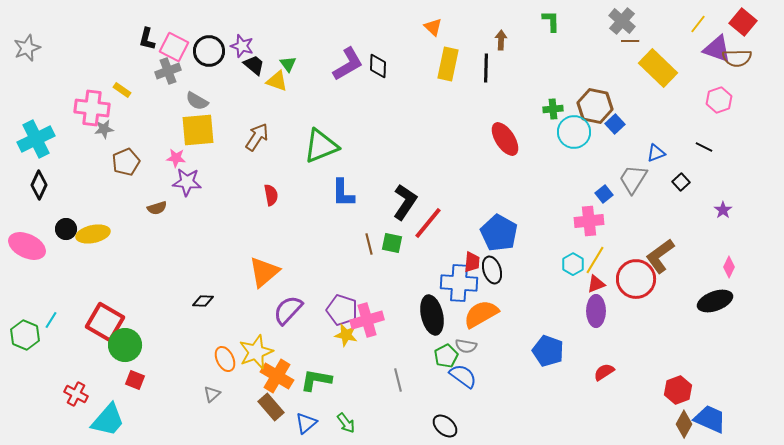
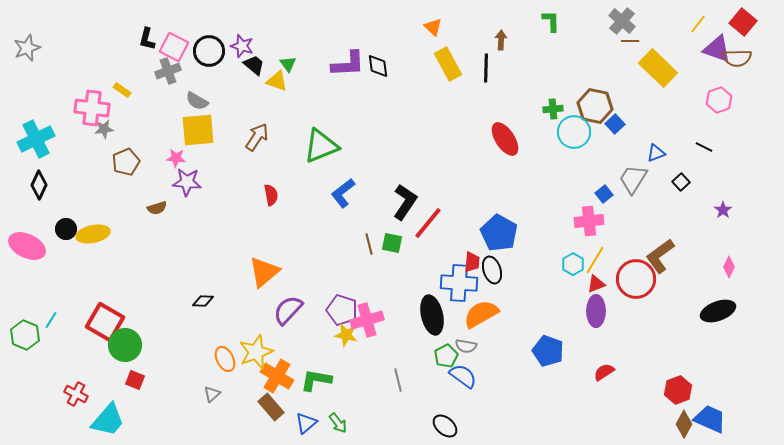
purple L-shape at (348, 64): rotated 27 degrees clockwise
yellow rectangle at (448, 64): rotated 40 degrees counterclockwise
black diamond at (378, 66): rotated 10 degrees counterclockwise
blue L-shape at (343, 193): rotated 52 degrees clockwise
black ellipse at (715, 301): moved 3 px right, 10 px down
green arrow at (346, 423): moved 8 px left
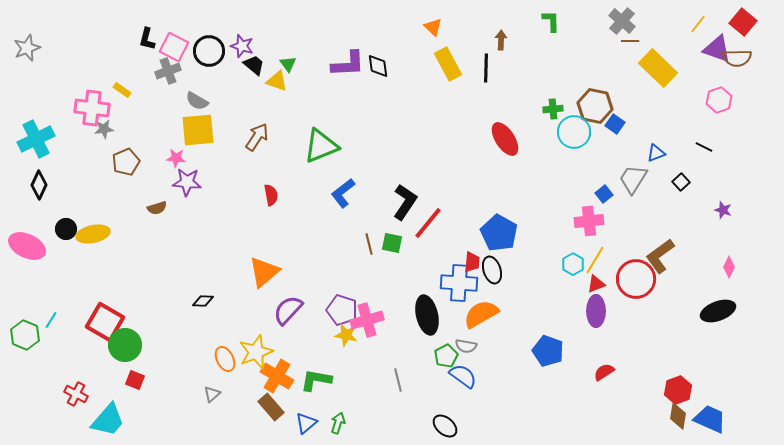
blue square at (615, 124): rotated 12 degrees counterclockwise
purple star at (723, 210): rotated 18 degrees counterclockwise
black ellipse at (432, 315): moved 5 px left
green arrow at (338, 423): rotated 125 degrees counterclockwise
brown diamond at (684, 424): moved 6 px left, 8 px up; rotated 20 degrees counterclockwise
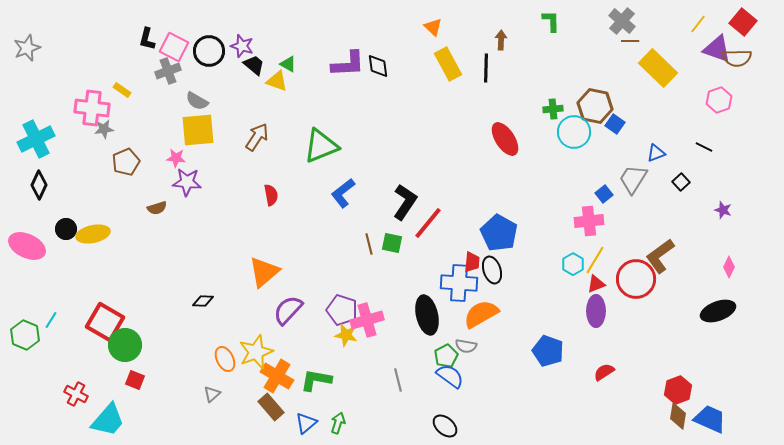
green triangle at (288, 64): rotated 24 degrees counterclockwise
blue semicircle at (463, 376): moved 13 px left
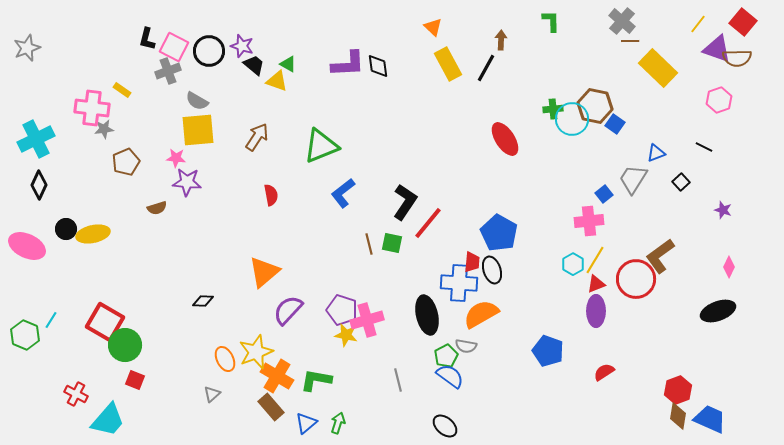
black line at (486, 68): rotated 28 degrees clockwise
cyan circle at (574, 132): moved 2 px left, 13 px up
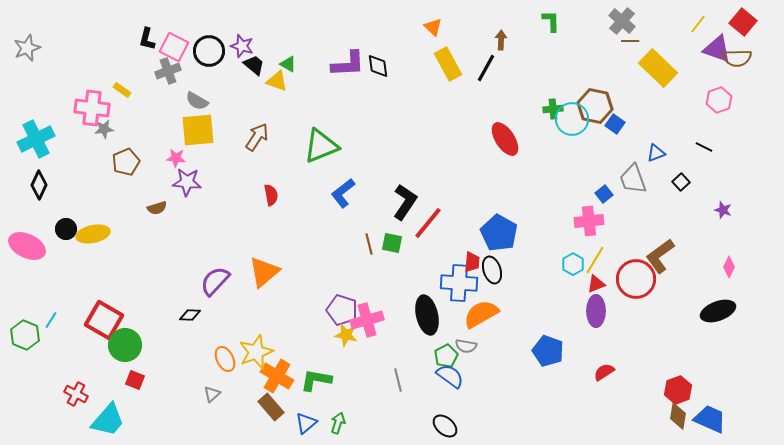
gray trapezoid at (633, 179): rotated 52 degrees counterclockwise
black diamond at (203, 301): moved 13 px left, 14 px down
purple semicircle at (288, 310): moved 73 px left, 29 px up
red square at (105, 322): moved 1 px left, 2 px up
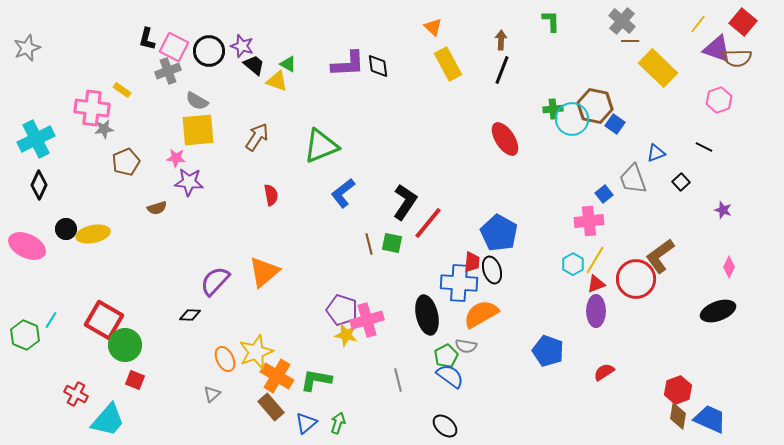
black line at (486, 68): moved 16 px right, 2 px down; rotated 8 degrees counterclockwise
purple star at (187, 182): moved 2 px right
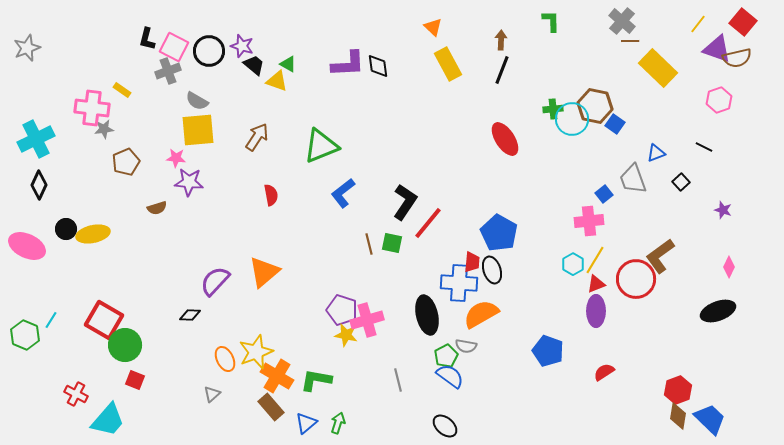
brown semicircle at (737, 58): rotated 12 degrees counterclockwise
blue trapezoid at (710, 419): rotated 20 degrees clockwise
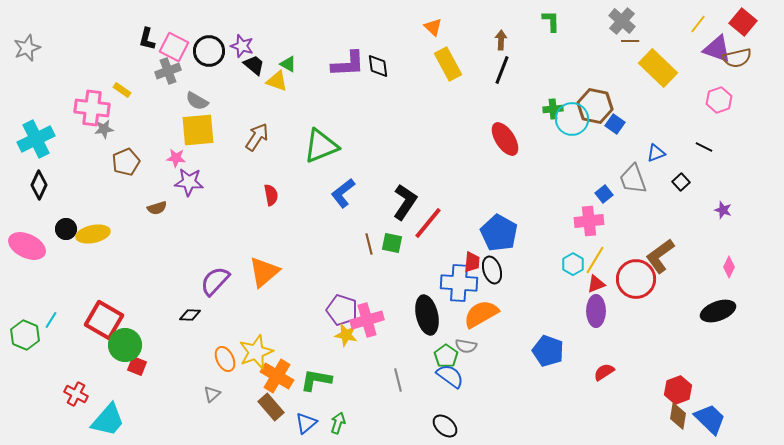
green pentagon at (446, 356): rotated 10 degrees counterclockwise
red square at (135, 380): moved 2 px right, 14 px up
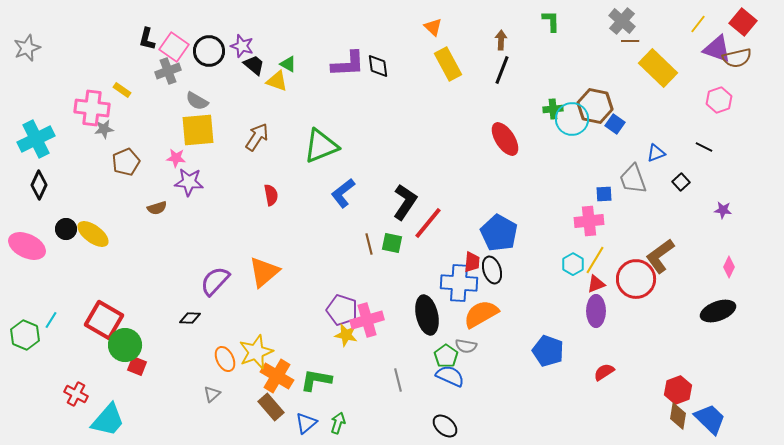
pink square at (174, 47): rotated 8 degrees clockwise
blue square at (604, 194): rotated 36 degrees clockwise
purple star at (723, 210): rotated 12 degrees counterclockwise
yellow ellipse at (93, 234): rotated 48 degrees clockwise
black diamond at (190, 315): moved 3 px down
blue semicircle at (450, 376): rotated 12 degrees counterclockwise
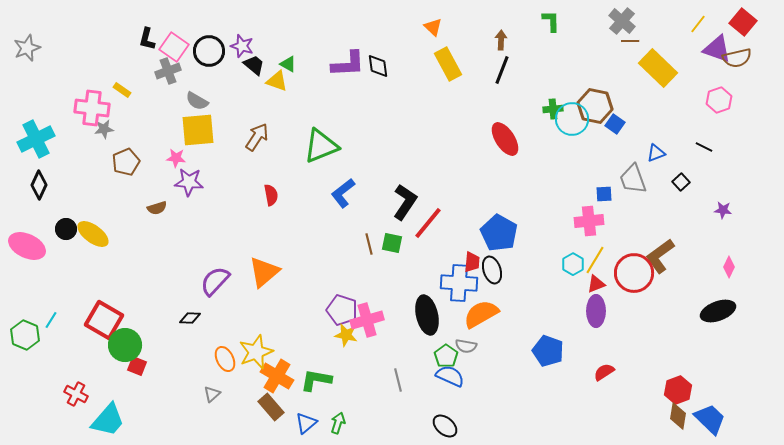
red circle at (636, 279): moved 2 px left, 6 px up
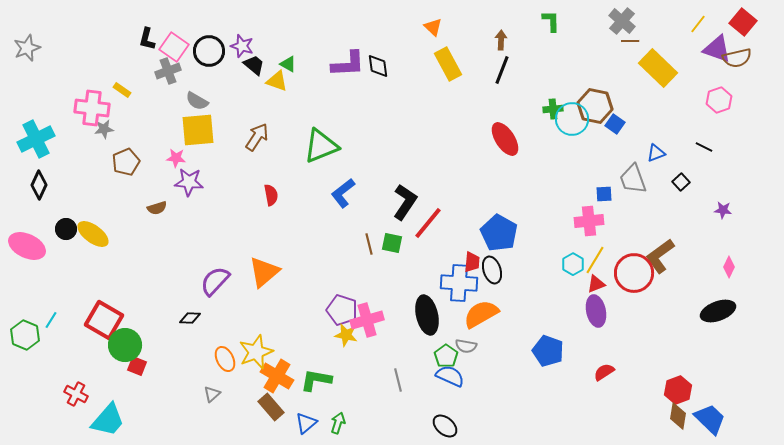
purple ellipse at (596, 311): rotated 12 degrees counterclockwise
